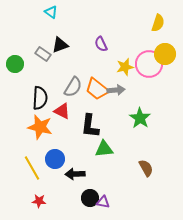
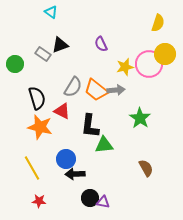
orange trapezoid: moved 1 px left, 1 px down
black semicircle: moved 3 px left; rotated 20 degrees counterclockwise
green triangle: moved 4 px up
blue circle: moved 11 px right
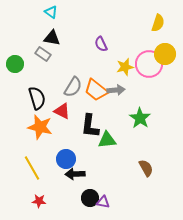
black triangle: moved 8 px left, 7 px up; rotated 30 degrees clockwise
green triangle: moved 3 px right, 5 px up
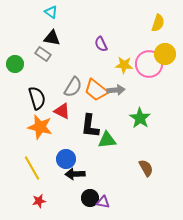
yellow star: moved 1 px left, 2 px up; rotated 18 degrees clockwise
red star: rotated 16 degrees counterclockwise
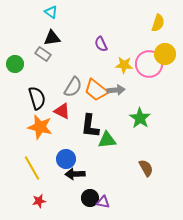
black triangle: rotated 18 degrees counterclockwise
